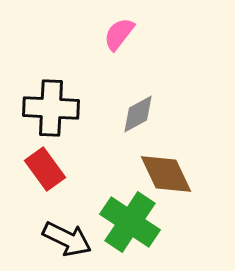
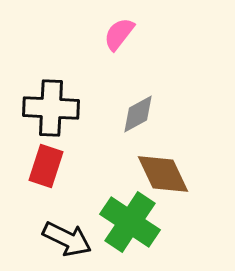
red rectangle: moved 1 px right, 3 px up; rotated 54 degrees clockwise
brown diamond: moved 3 px left
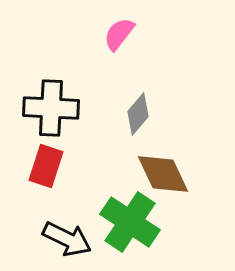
gray diamond: rotated 21 degrees counterclockwise
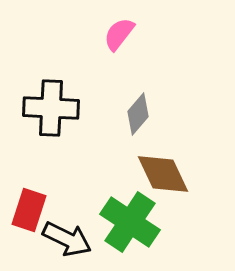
red rectangle: moved 17 px left, 44 px down
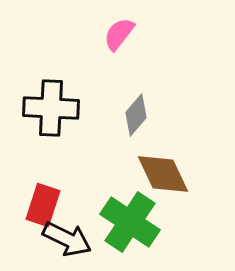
gray diamond: moved 2 px left, 1 px down
red rectangle: moved 14 px right, 5 px up
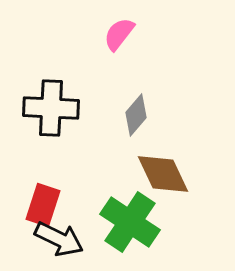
black arrow: moved 8 px left
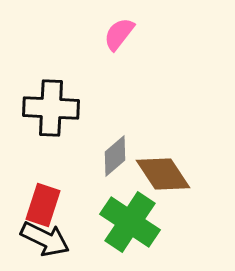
gray diamond: moved 21 px left, 41 px down; rotated 9 degrees clockwise
brown diamond: rotated 8 degrees counterclockwise
black arrow: moved 14 px left
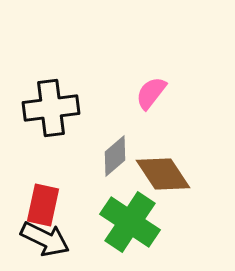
pink semicircle: moved 32 px right, 59 px down
black cross: rotated 10 degrees counterclockwise
red rectangle: rotated 6 degrees counterclockwise
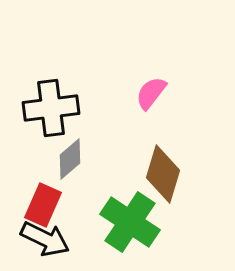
gray diamond: moved 45 px left, 3 px down
brown diamond: rotated 50 degrees clockwise
red rectangle: rotated 12 degrees clockwise
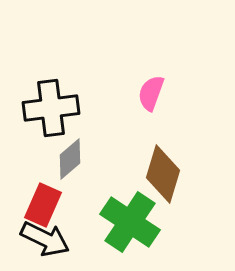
pink semicircle: rotated 18 degrees counterclockwise
